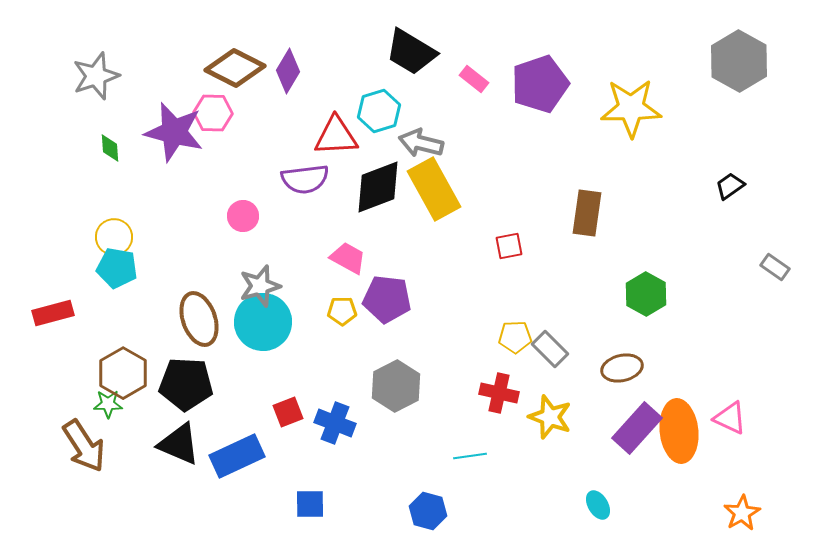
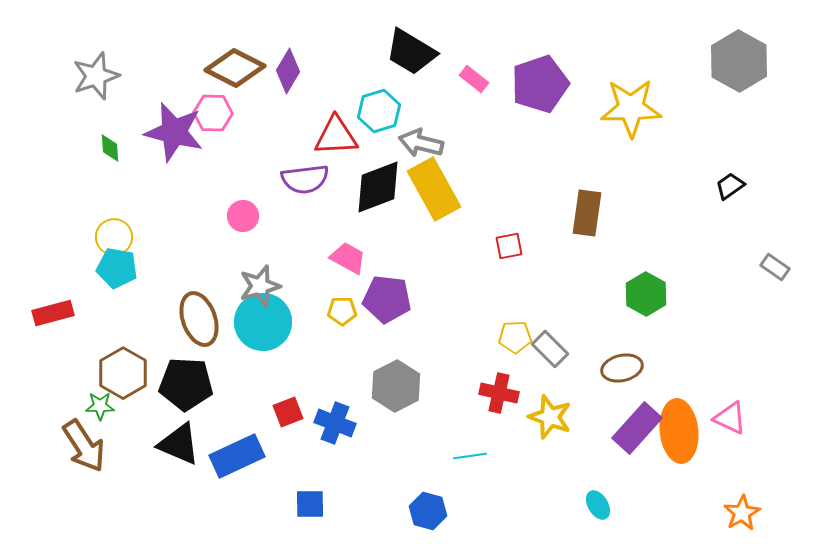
green star at (108, 404): moved 8 px left, 2 px down
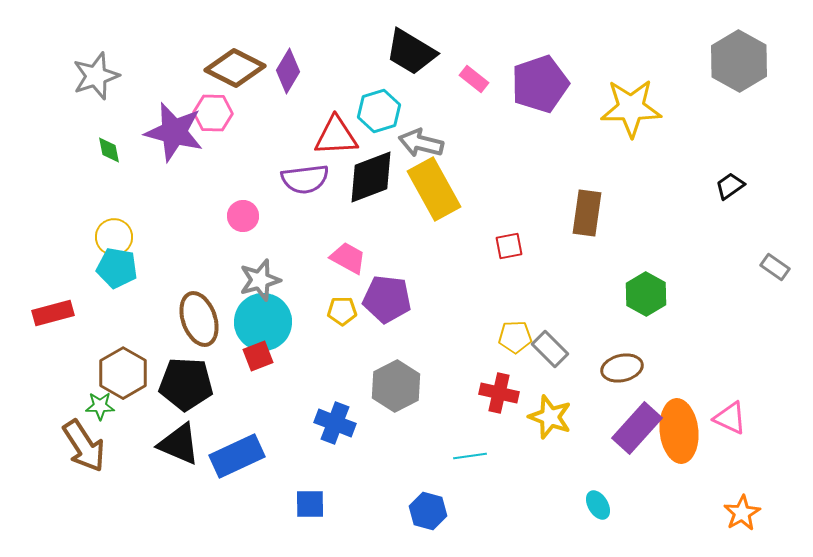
green diamond at (110, 148): moved 1 px left, 2 px down; rotated 8 degrees counterclockwise
black diamond at (378, 187): moved 7 px left, 10 px up
gray star at (260, 286): moved 6 px up
red square at (288, 412): moved 30 px left, 56 px up
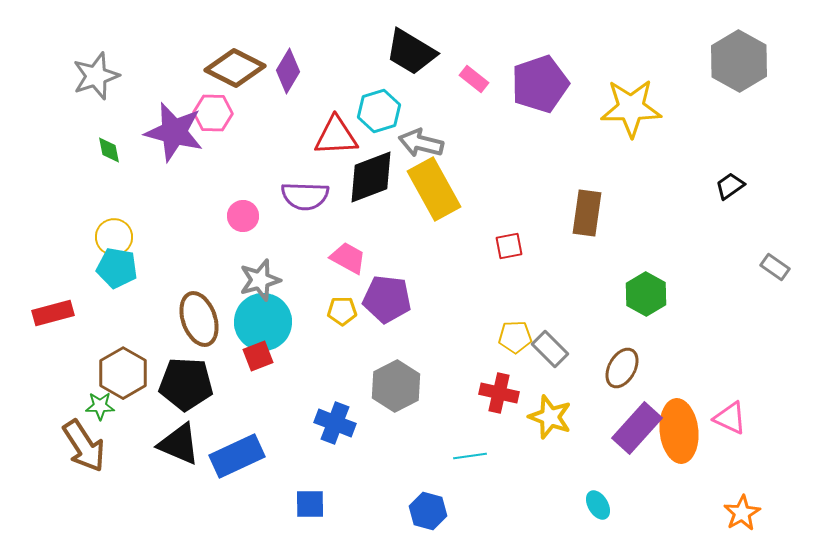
purple semicircle at (305, 179): moved 17 px down; rotated 9 degrees clockwise
brown ellipse at (622, 368): rotated 48 degrees counterclockwise
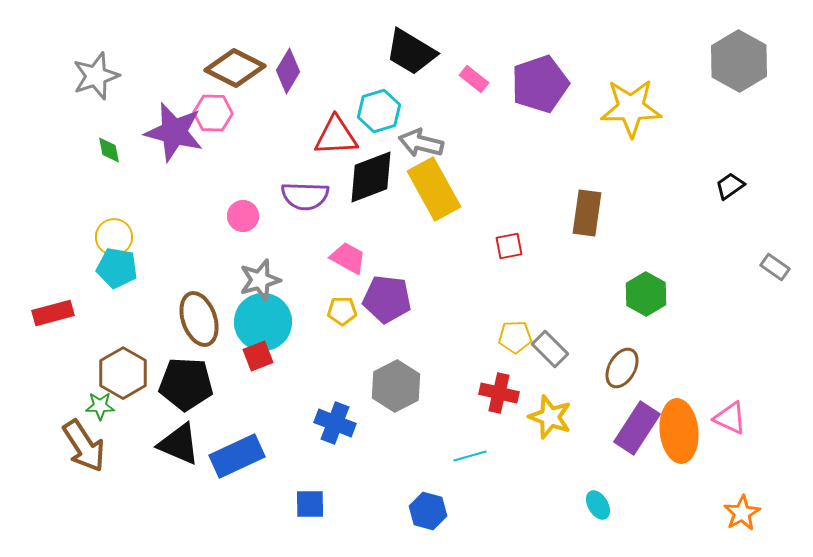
purple rectangle at (637, 428): rotated 9 degrees counterclockwise
cyan line at (470, 456): rotated 8 degrees counterclockwise
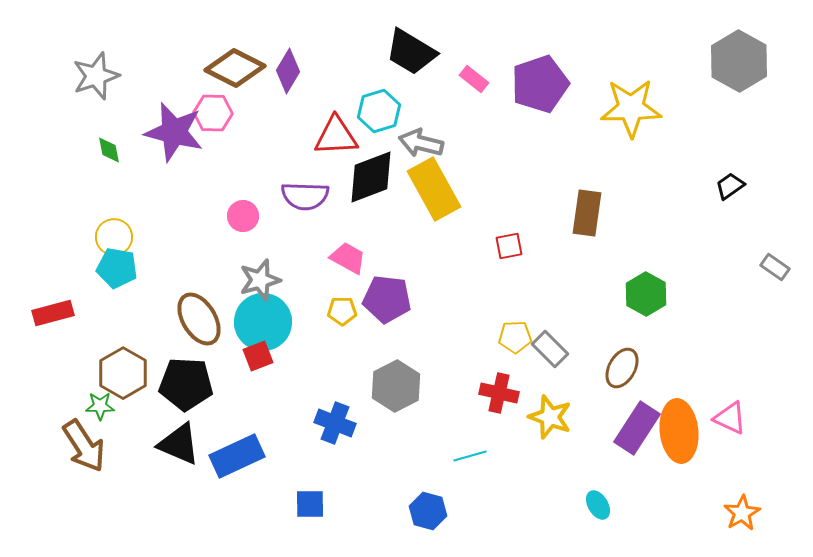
brown ellipse at (199, 319): rotated 12 degrees counterclockwise
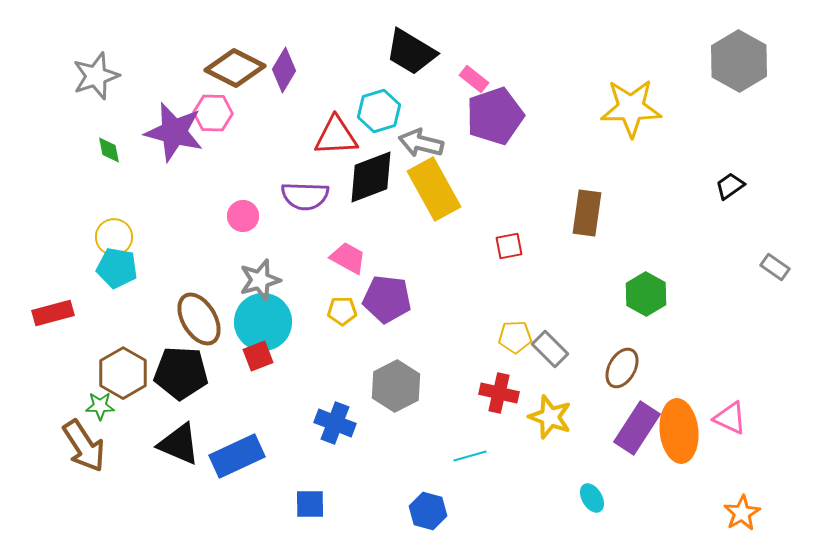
purple diamond at (288, 71): moved 4 px left, 1 px up
purple pentagon at (540, 84): moved 45 px left, 32 px down
black pentagon at (186, 384): moved 5 px left, 11 px up
cyan ellipse at (598, 505): moved 6 px left, 7 px up
